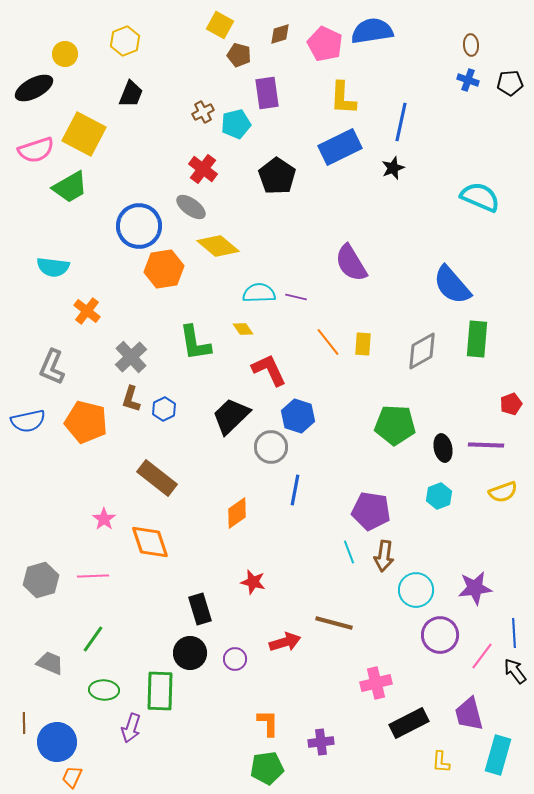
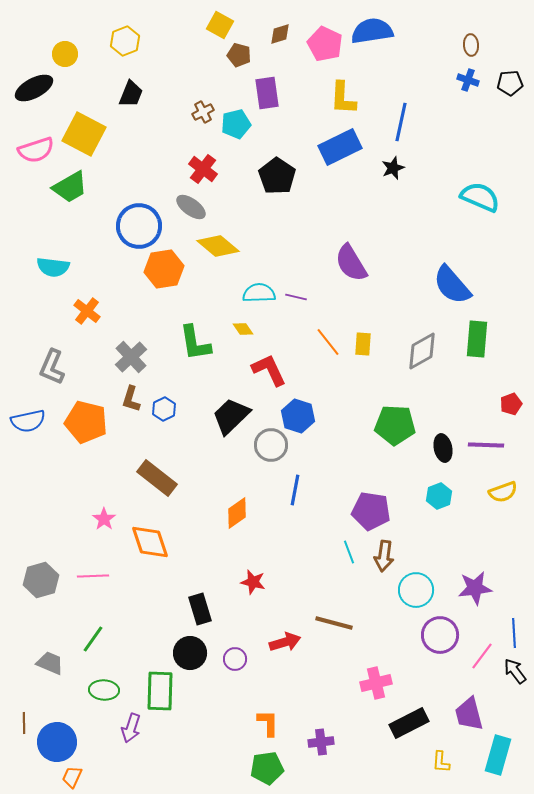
gray circle at (271, 447): moved 2 px up
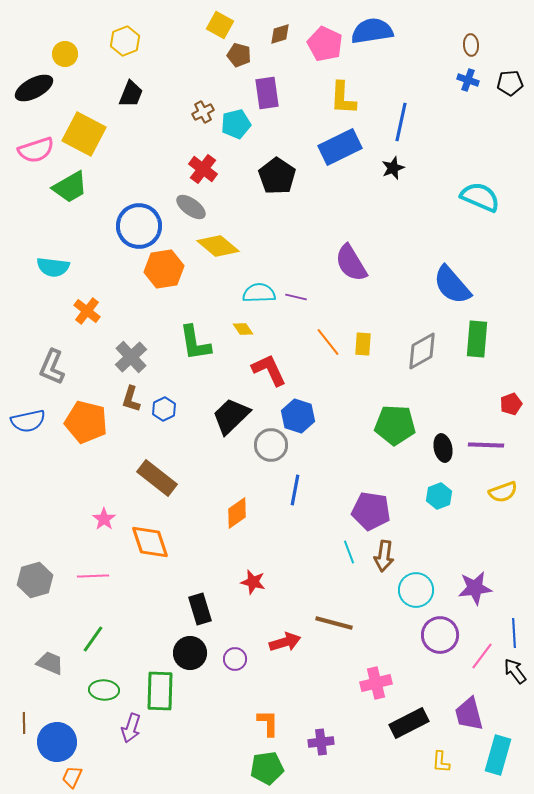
gray hexagon at (41, 580): moved 6 px left
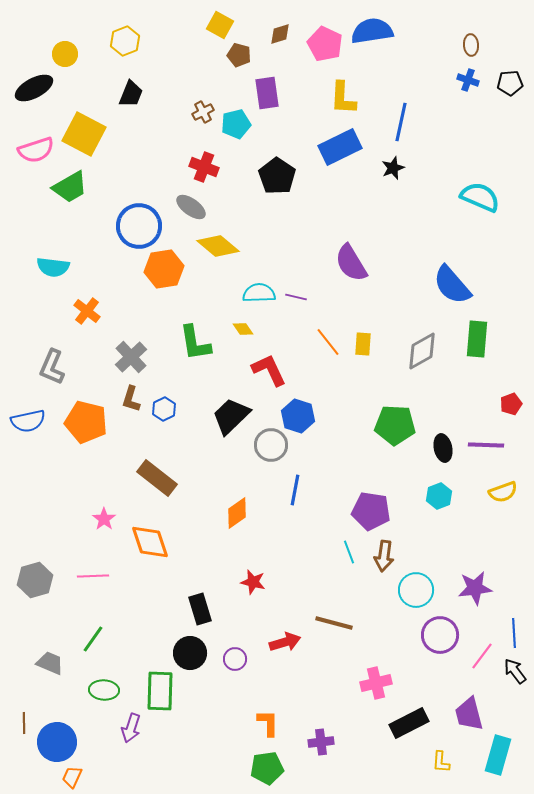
red cross at (203, 169): moved 1 px right, 2 px up; rotated 16 degrees counterclockwise
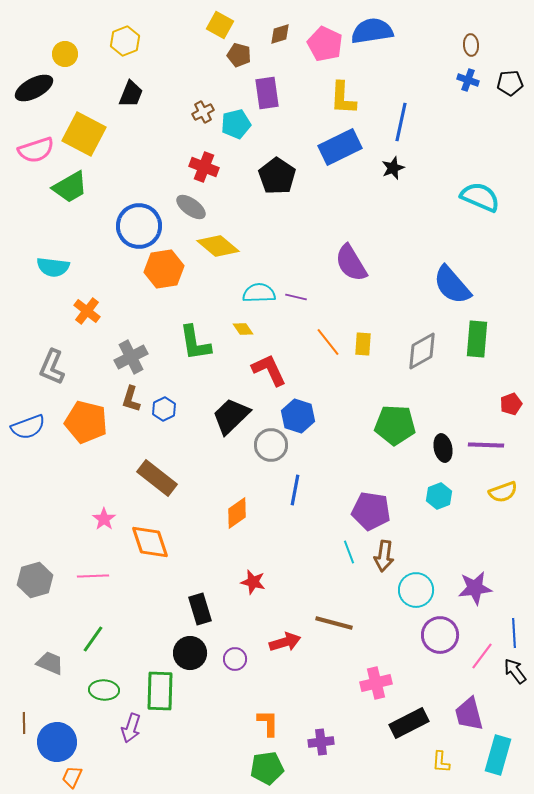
gray cross at (131, 357): rotated 16 degrees clockwise
blue semicircle at (28, 421): moved 6 px down; rotated 8 degrees counterclockwise
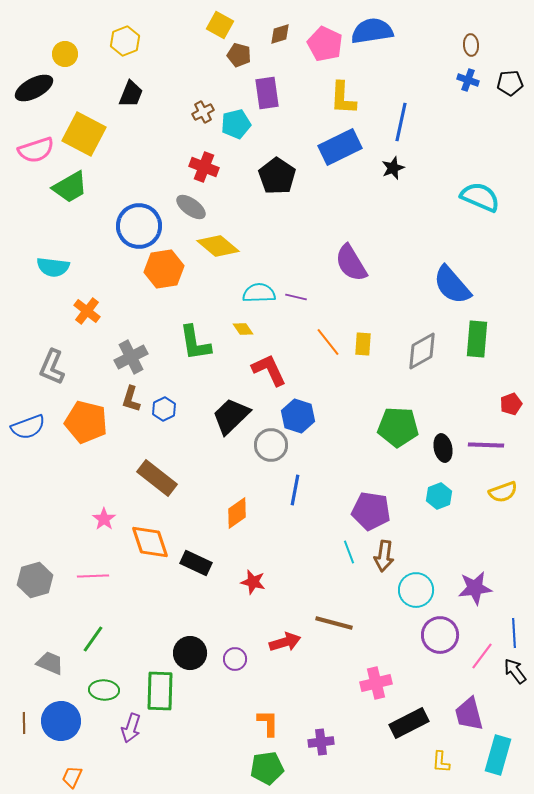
green pentagon at (395, 425): moved 3 px right, 2 px down
black rectangle at (200, 609): moved 4 px left, 46 px up; rotated 48 degrees counterclockwise
blue circle at (57, 742): moved 4 px right, 21 px up
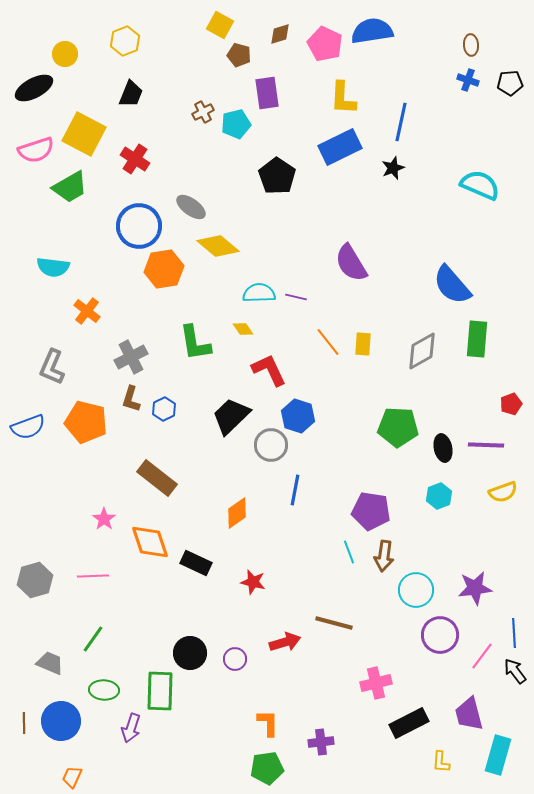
red cross at (204, 167): moved 69 px left, 8 px up; rotated 12 degrees clockwise
cyan semicircle at (480, 197): moved 12 px up
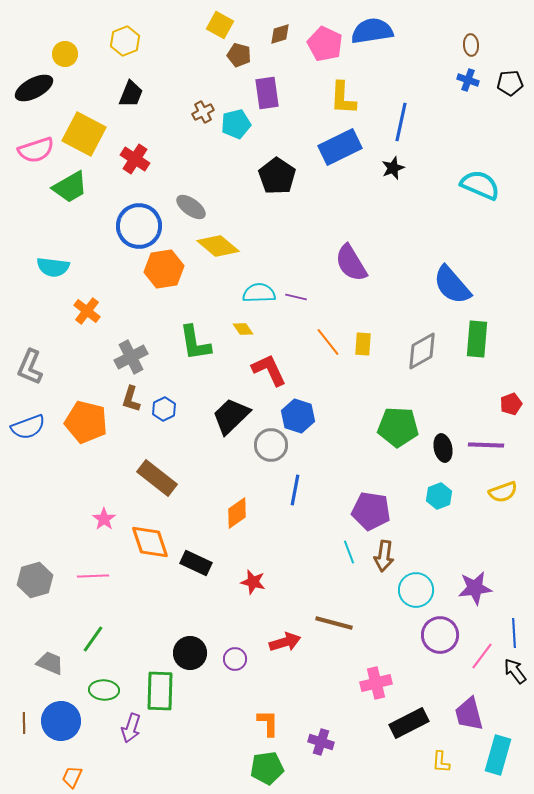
gray L-shape at (52, 367): moved 22 px left
purple cross at (321, 742): rotated 25 degrees clockwise
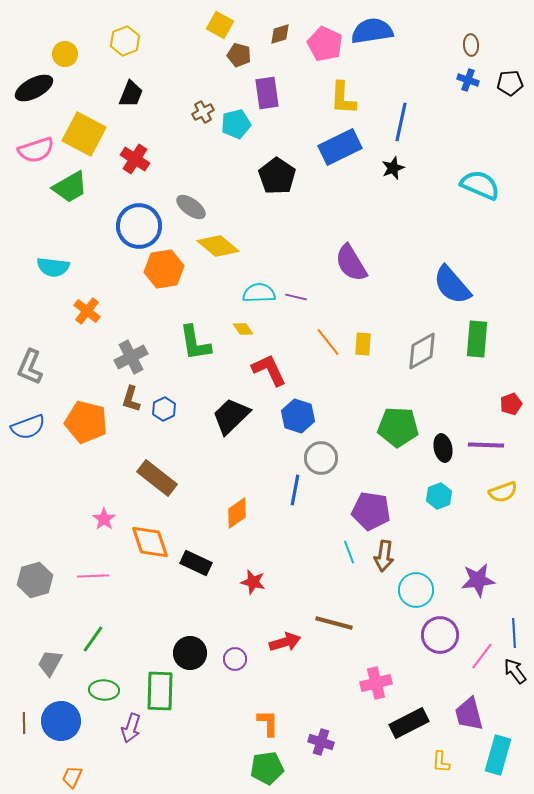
gray circle at (271, 445): moved 50 px right, 13 px down
purple star at (475, 588): moved 3 px right, 8 px up
gray trapezoid at (50, 663): rotated 84 degrees counterclockwise
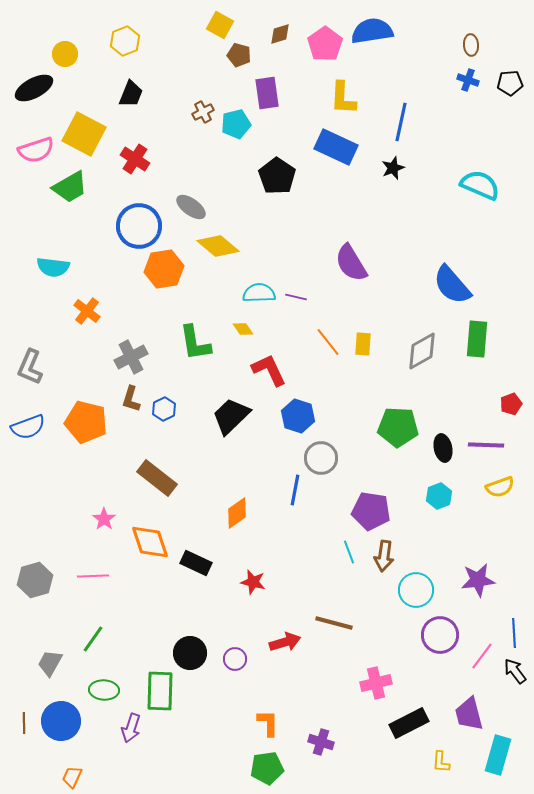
pink pentagon at (325, 44): rotated 12 degrees clockwise
blue rectangle at (340, 147): moved 4 px left; rotated 51 degrees clockwise
yellow semicircle at (503, 492): moved 3 px left, 5 px up
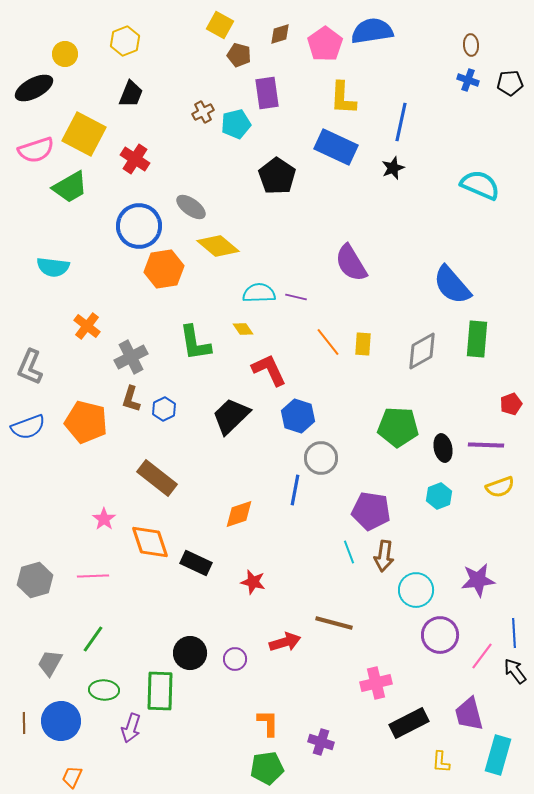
orange cross at (87, 311): moved 15 px down
orange diamond at (237, 513): moved 2 px right, 1 px down; rotated 16 degrees clockwise
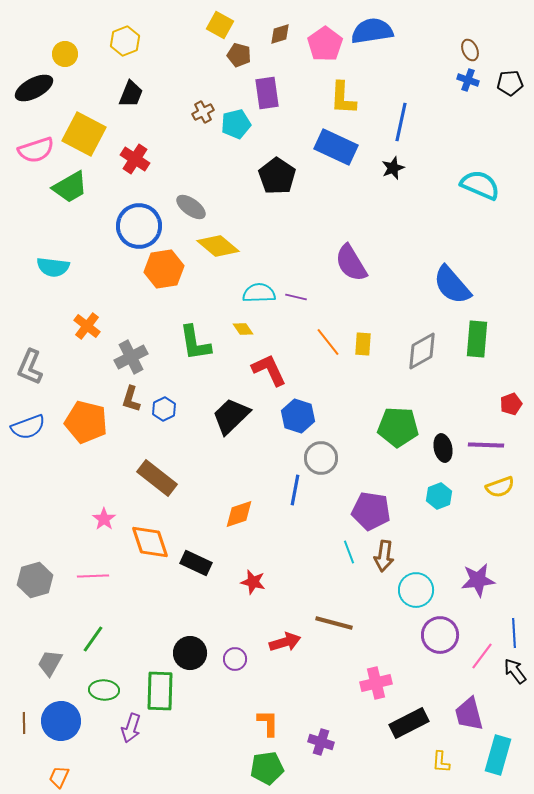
brown ellipse at (471, 45): moved 1 px left, 5 px down; rotated 20 degrees counterclockwise
orange trapezoid at (72, 777): moved 13 px left
